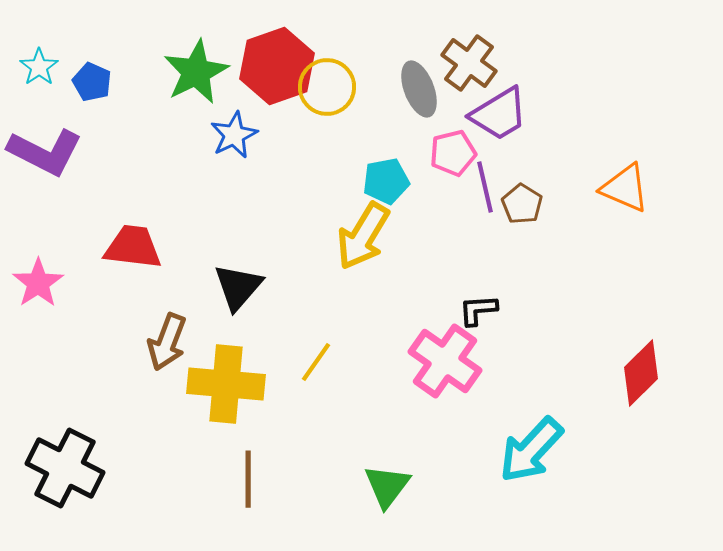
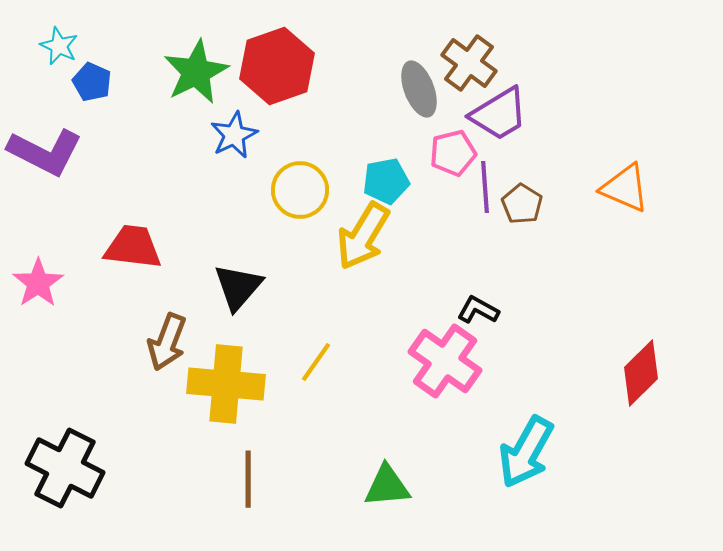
cyan star: moved 20 px right, 21 px up; rotated 12 degrees counterclockwise
yellow circle: moved 27 px left, 103 px down
purple line: rotated 9 degrees clockwise
black L-shape: rotated 33 degrees clockwise
cyan arrow: moved 5 px left, 2 px down; rotated 14 degrees counterclockwise
green triangle: rotated 48 degrees clockwise
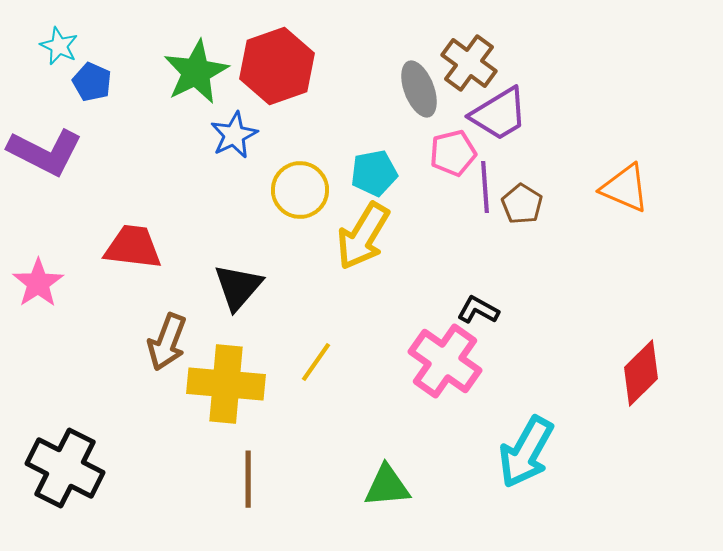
cyan pentagon: moved 12 px left, 8 px up
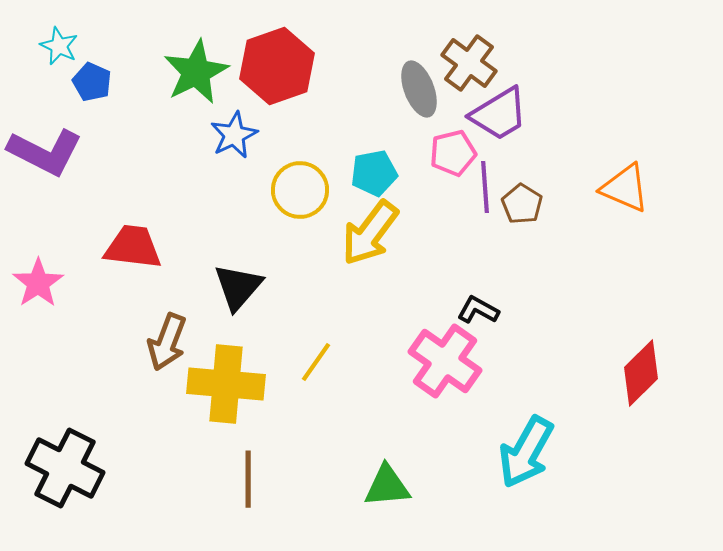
yellow arrow: moved 7 px right, 3 px up; rotated 6 degrees clockwise
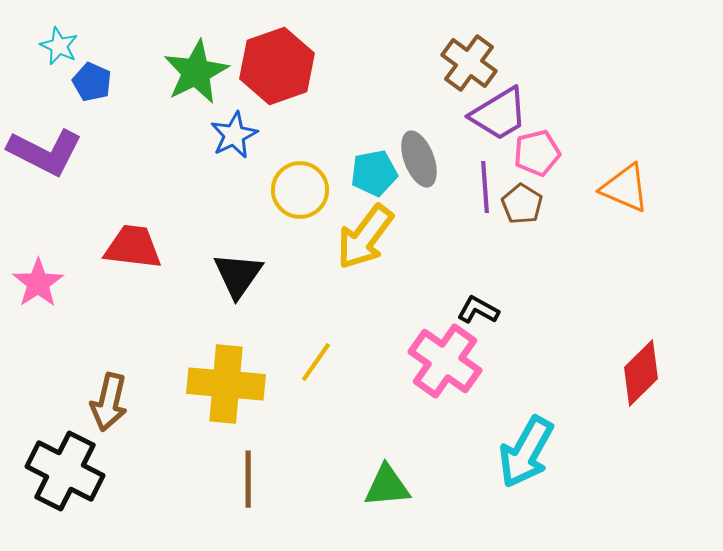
gray ellipse: moved 70 px down
pink pentagon: moved 84 px right
yellow arrow: moved 5 px left, 4 px down
black triangle: moved 12 px up; rotated 6 degrees counterclockwise
brown arrow: moved 58 px left, 60 px down; rotated 8 degrees counterclockwise
black cross: moved 3 px down
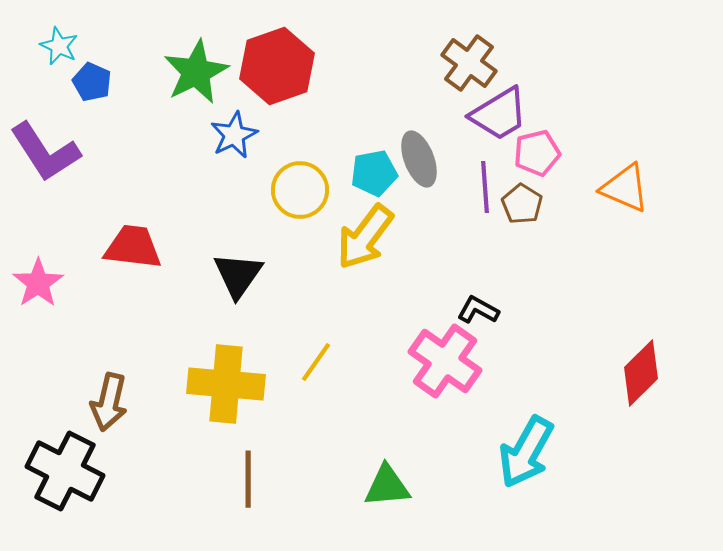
purple L-shape: rotated 30 degrees clockwise
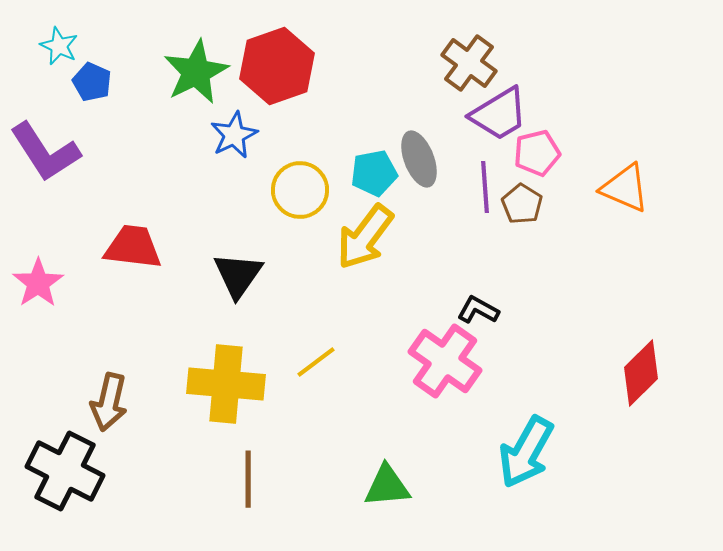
yellow line: rotated 18 degrees clockwise
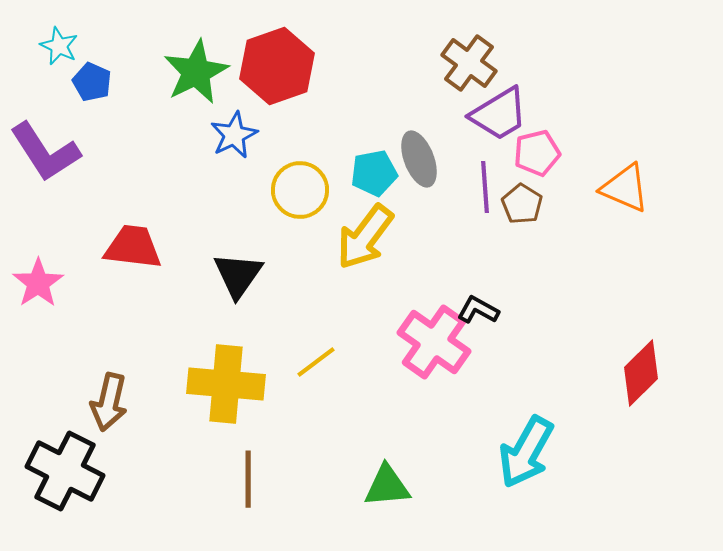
pink cross: moved 11 px left, 19 px up
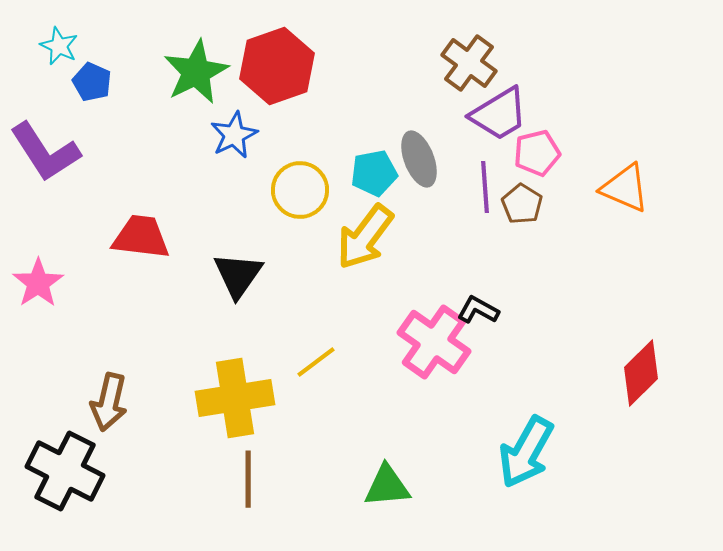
red trapezoid: moved 8 px right, 10 px up
yellow cross: moved 9 px right, 14 px down; rotated 14 degrees counterclockwise
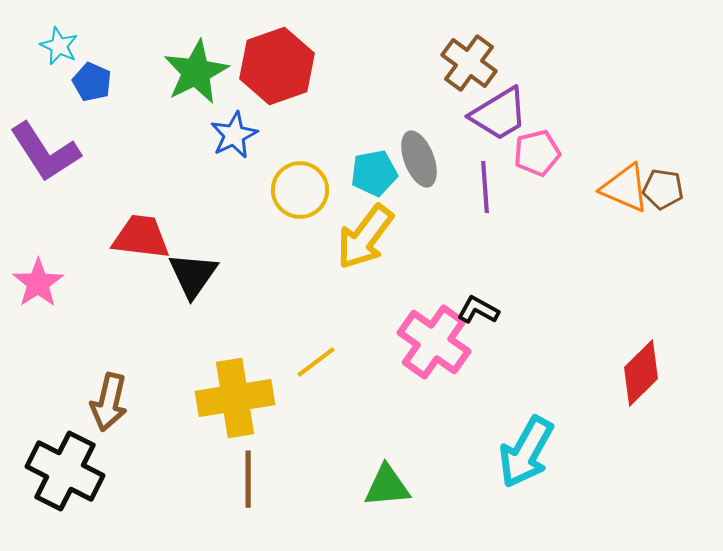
brown pentagon: moved 141 px right, 15 px up; rotated 24 degrees counterclockwise
black triangle: moved 45 px left
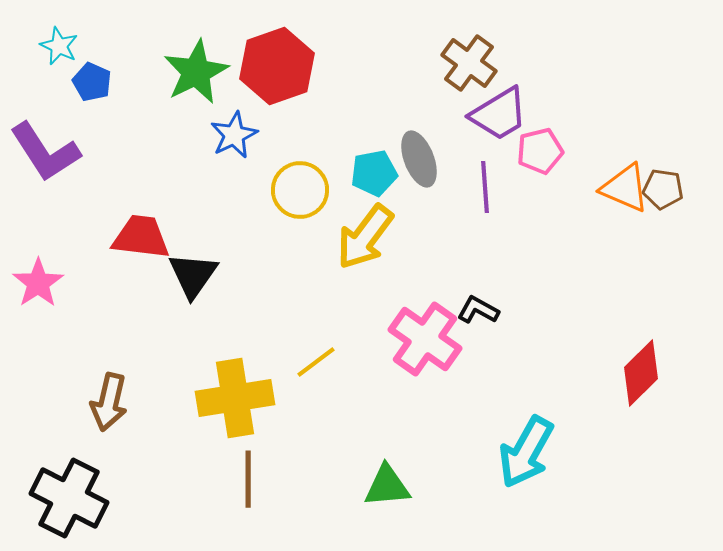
pink pentagon: moved 3 px right, 2 px up
pink cross: moved 9 px left, 3 px up
black cross: moved 4 px right, 27 px down
